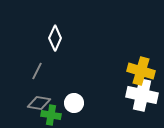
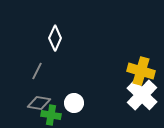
white cross: rotated 32 degrees clockwise
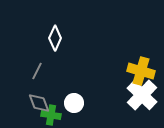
gray diamond: rotated 60 degrees clockwise
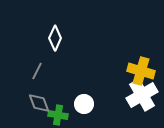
white cross: rotated 16 degrees clockwise
white circle: moved 10 px right, 1 px down
green cross: moved 7 px right
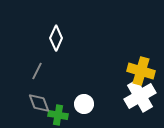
white diamond: moved 1 px right
white cross: moved 2 px left, 1 px down
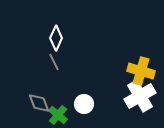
gray line: moved 17 px right, 9 px up; rotated 54 degrees counterclockwise
green cross: rotated 30 degrees clockwise
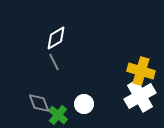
white diamond: rotated 35 degrees clockwise
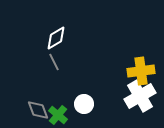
yellow cross: rotated 24 degrees counterclockwise
gray diamond: moved 1 px left, 7 px down
